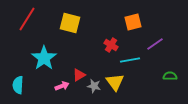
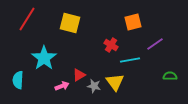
cyan semicircle: moved 5 px up
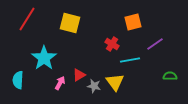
red cross: moved 1 px right, 1 px up
pink arrow: moved 2 px left, 3 px up; rotated 40 degrees counterclockwise
